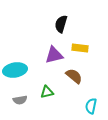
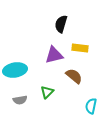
green triangle: rotated 32 degrees counterclockwise
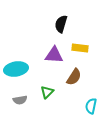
purple triangle: rotated 18 degrees clockwise
cyan ellipse: moved 1 px right, 1 px up
brown semicircle: moved 1 px down; rotated 84 degrees clockwise
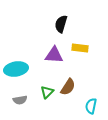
brown semicircle: moved 6 px left, 10 px down
